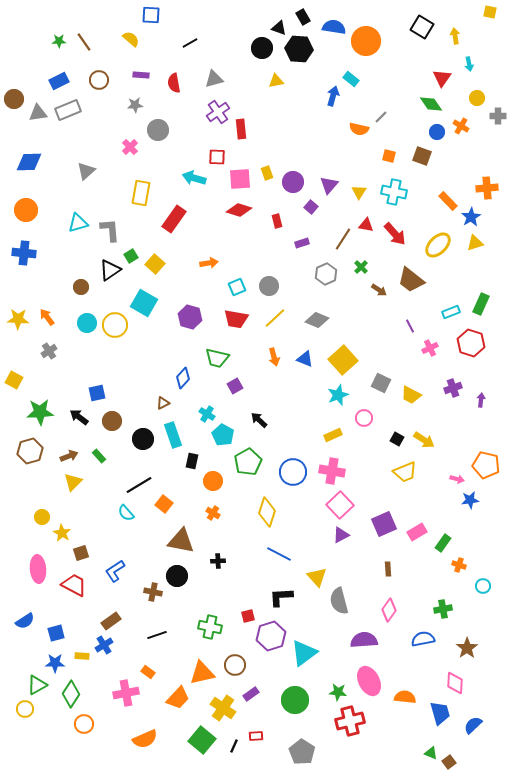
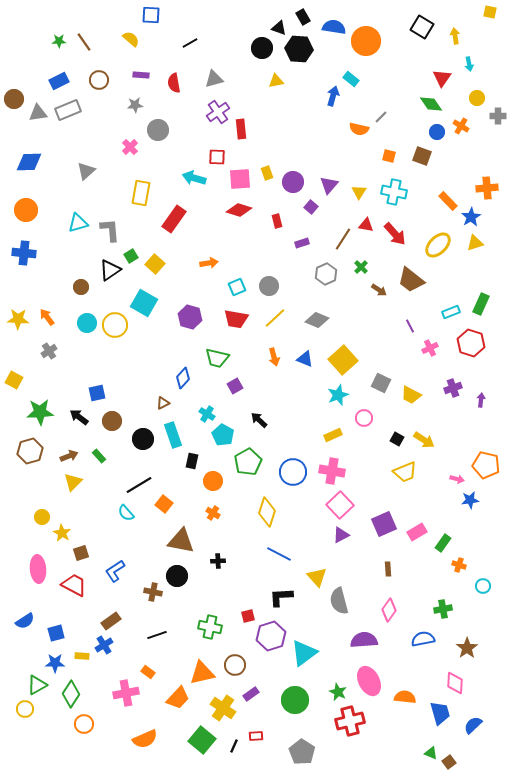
green star at (338, 692): rotated 18 degrees clockwise
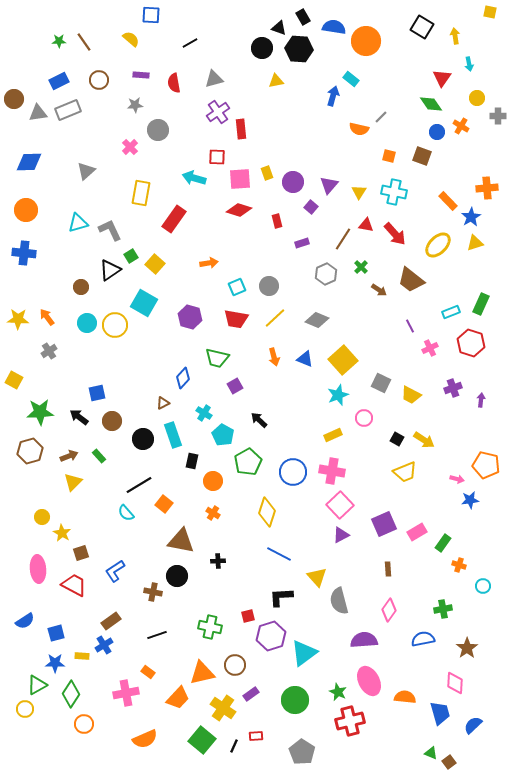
gray L-shape at (110, 230): rotated 20 degrees counterclockwise
cyan cross at (207, 414): moved 3 px left, 1 px up
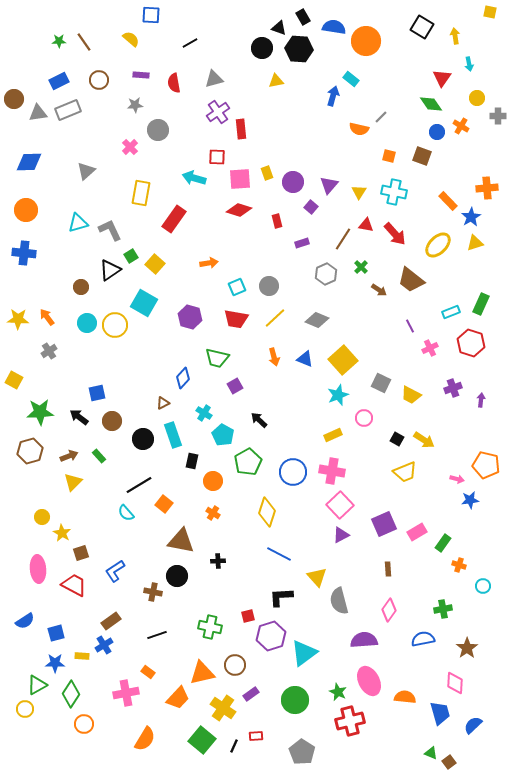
orange semicircle at (145, 739): rotated 35 degrees counterclockwise
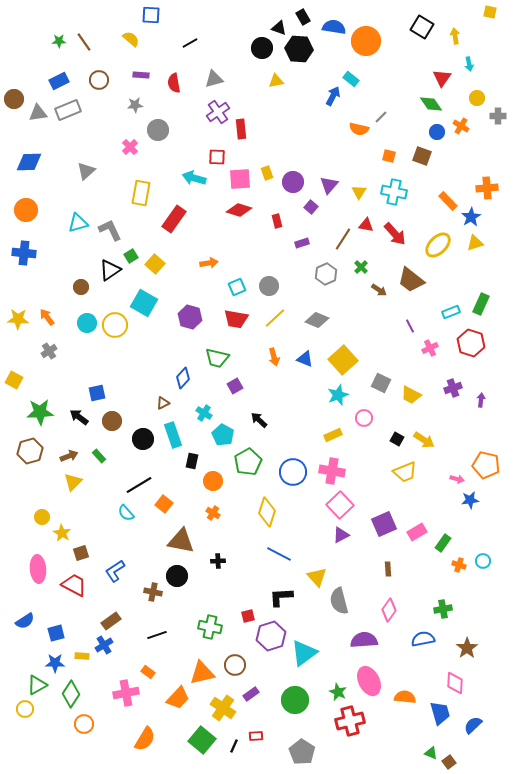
blue arrow at (333, 96): rotated 12 degrees clockwise
cyan circle at (483, 586): moved 25 px up
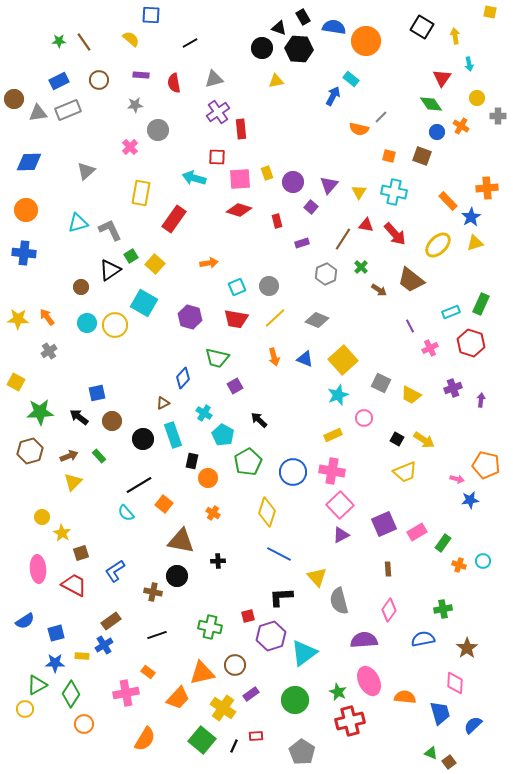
yellow square at (14, 380): moved 2 px right, 2 px down
orange circle at (213, 481): moved 5 px left, 3 px up
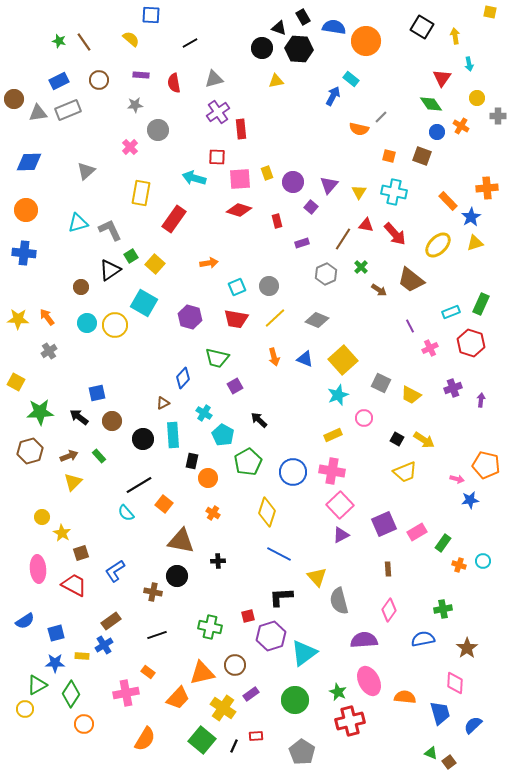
green star at (59, 41): rotated 16 degrees clockwise
cyan rectangle at (173, 435): rotated 15 degrees clockwise
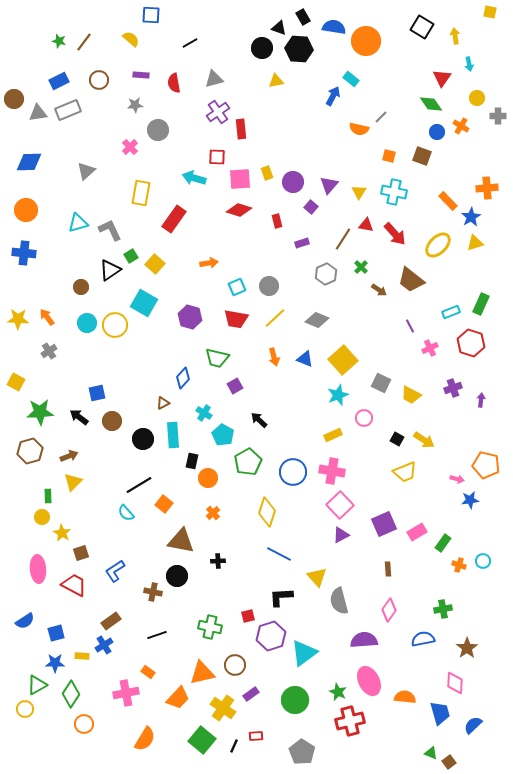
brown line at (84, 42): rotated 72 degrees clockwise
green rectangle at (99, 456): moved 51 px left, 40 px down; rotated 40 degrees clockwise
orange cross at (213, 513): rotated 16 degrees clockwise
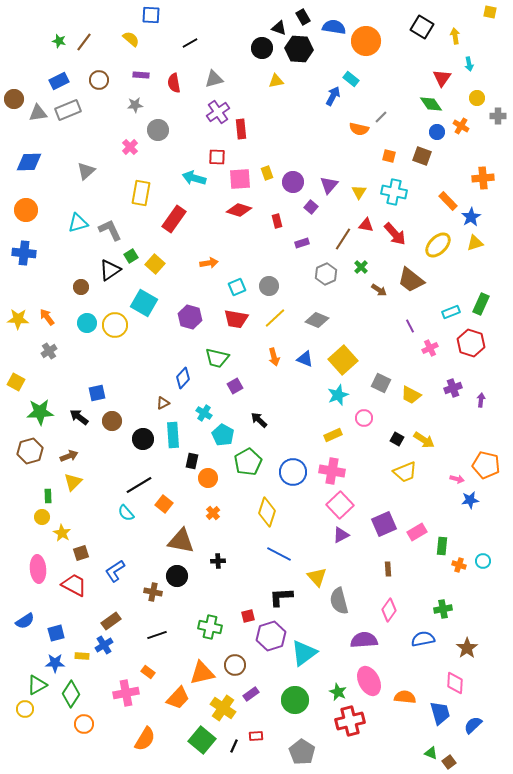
orange cross at (487, 188): moved 4 px left, 10 px up
green rectangle at (443, 543): moved 1 px left, 3 px down; rotated 30 degrees counterclockwise
